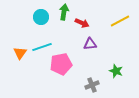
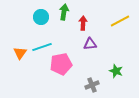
red arrow: moved 1 px right; rotated 112 degrees counterclockwise
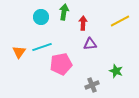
orange triangle: moved 1 px left, 1 px up
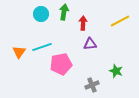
cyan circle: moved 3 px up
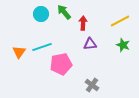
green arrow: rotated 49 degrees counterclockwise
green star: moved 7 px right, 26 px up
gray cross: rotated 32 degrees counterclockwise
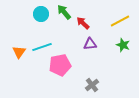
red arrow: rotated 48 degrees counterclockwise
pink pentagon: moved 1 px left, 1 px down
gray cross: rotated 16 degrees clockwise
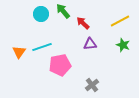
green arrow: moved 1 px left, 1 px up
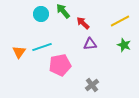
green star: moved 1 px right
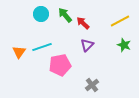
green arrow: moved 2 px right, 4 px down
purple triangle: moved 3 px left, 1 px down; rotated 40 degrees counterclockwise
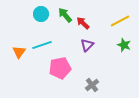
cyan line: moved 2 px up
pink pentagon: moved 3 px down
